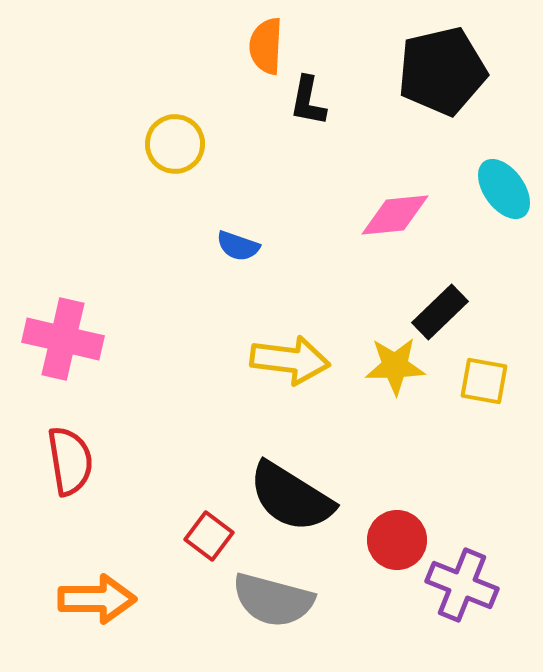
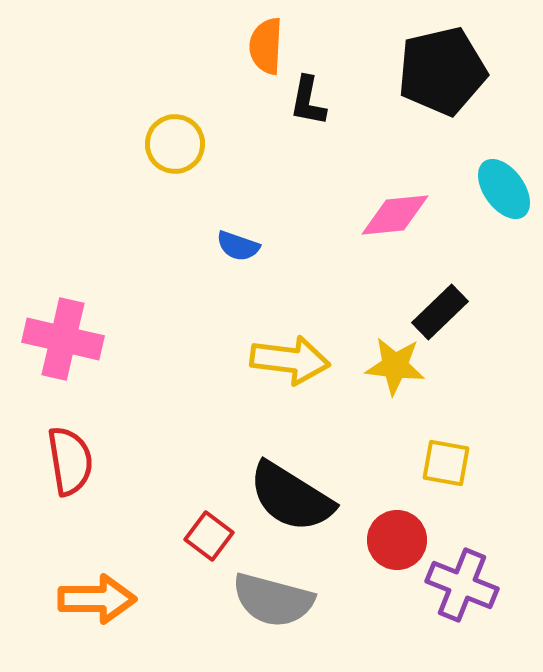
yellow star: rotated 8 degrees clockwise
yellow square: moved 38 px left, 82 px down
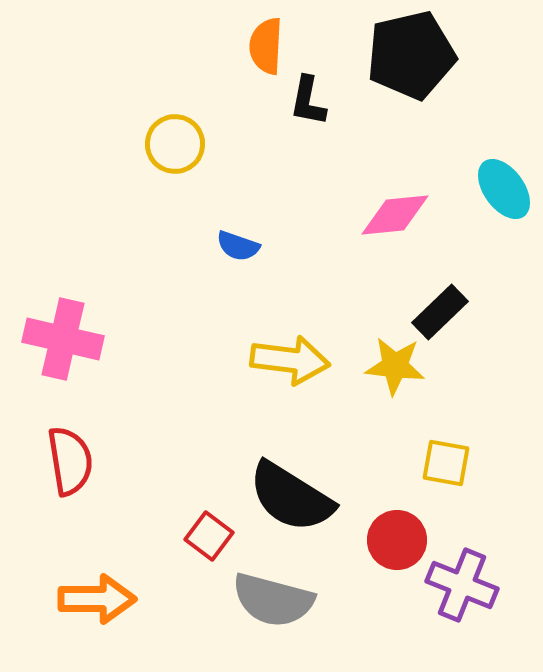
black pentagon: moved 31 px left, 16 px up
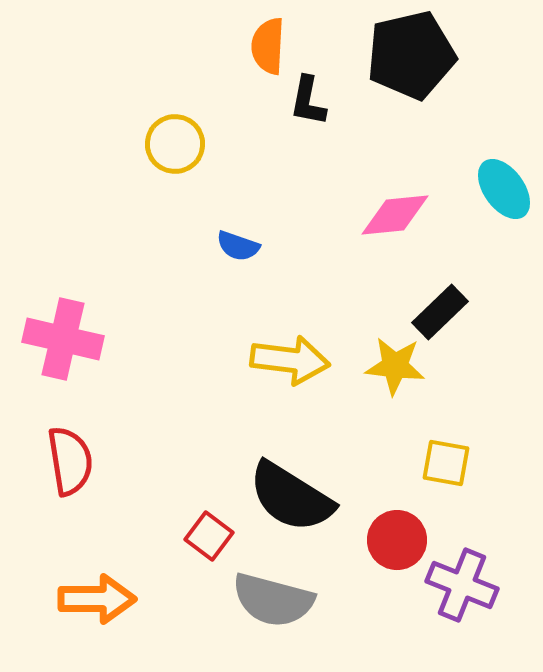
orange semicircle: moved 2 px right
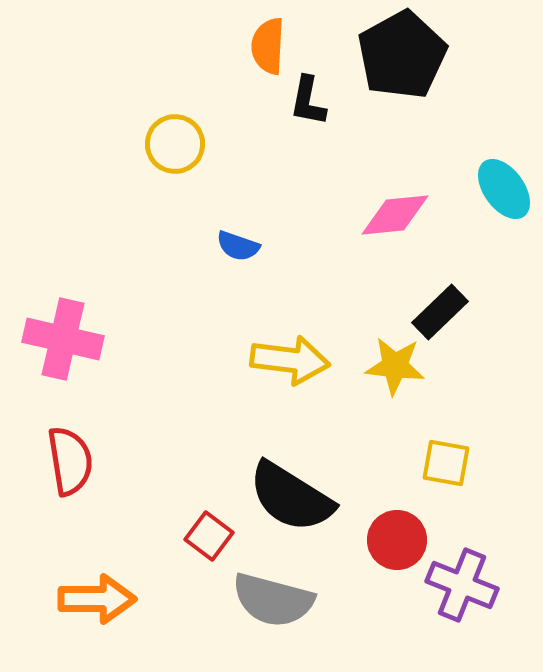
black pentagon: moved 9 px left; rotated 16 degrees counterclockwise
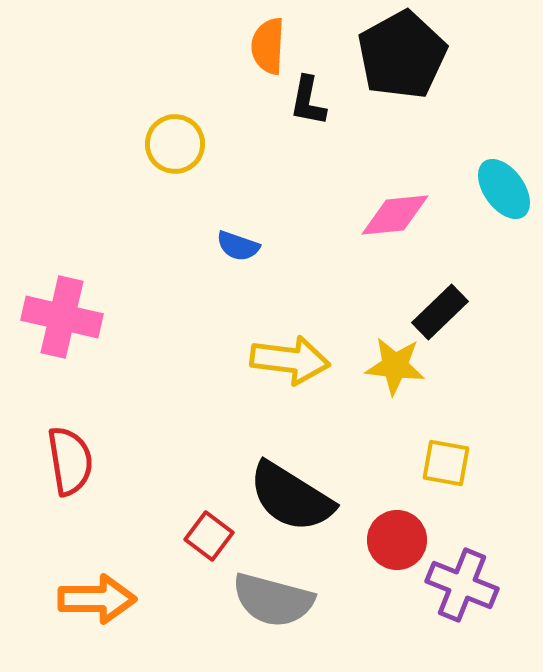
pink cross: moved 1 px left, 22 px up
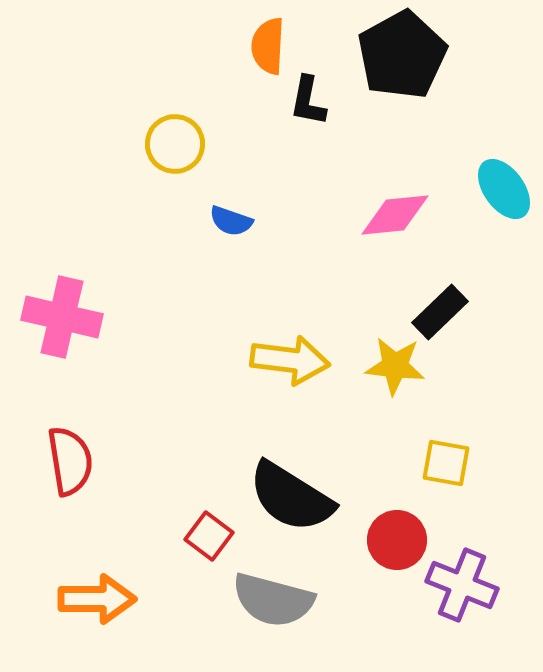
blue semicircle: moved 7 px left, 25 px up
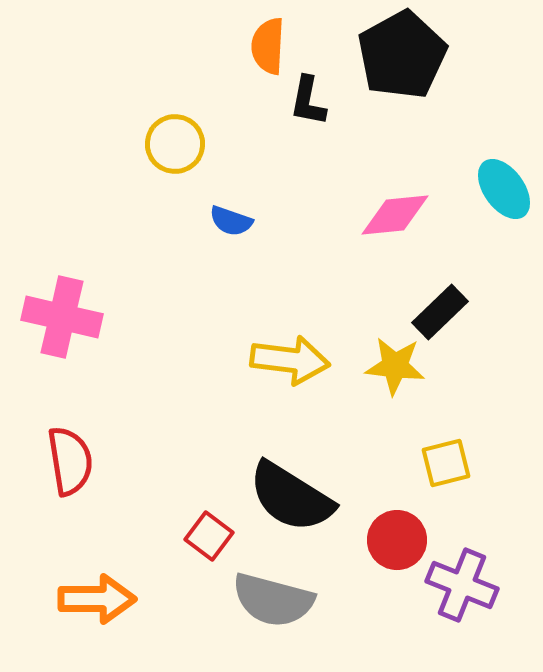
yellow square: rotated 24 degrees counterclockwise
